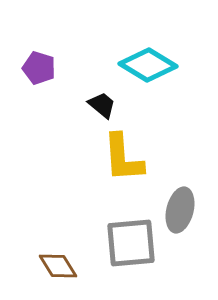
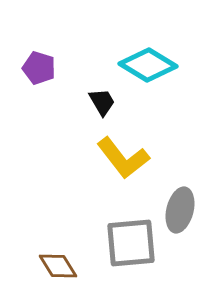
black trapezoid: moved 3 px up; rotated 20 degrees clockwise
yellow L-shape: rotated 34 degrees counterclockwise
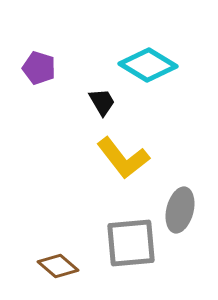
brown diamond: rotated 18 degrees counterclockwise
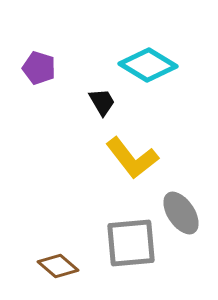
yellow L-shape: moved 9 px right
gray ellipse: moved 1 px right, 3 px down; rotated 48 degrees counterclockwise
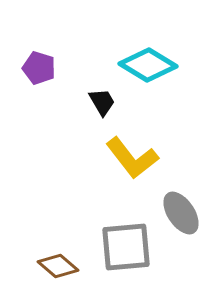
gray square: moved 5 px left, 4 px down
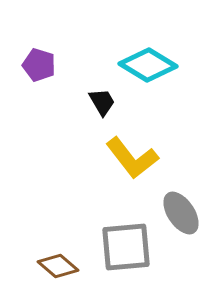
purple pentagon: moved 3 px up
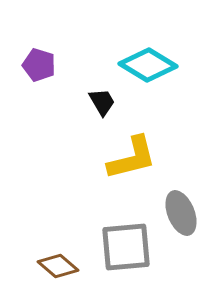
yellow L-shape: rotated 66 degrees counterclockwise
gray ellipse: rotated 12 degrees clockwise
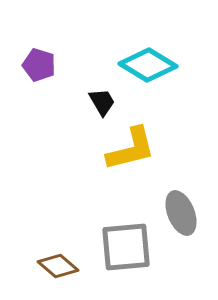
yellow L-shape: moved 1 px left, 9 px up
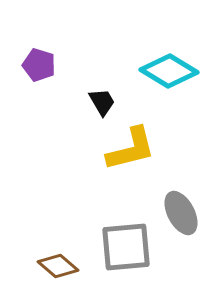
cyan diamond: moved 21 px right, 6 px down
gray ellipse: rotated 6 degrees counterclockwise
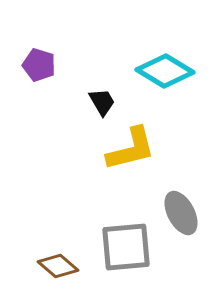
cyan diamond: moved 4 px left
